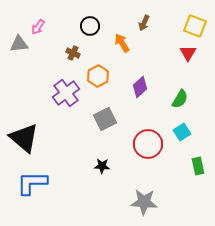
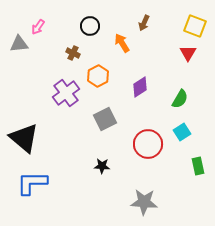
purple diamond: rotated 10 degrees clockwise
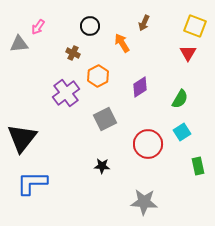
black triangle: moved 2 px left; rotated 28 degrees clockwise
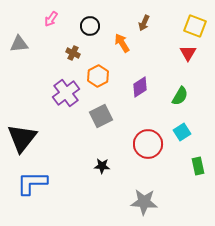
pink arrow: moved 13 px right, 8 px up
green semicircle: moved 3 px up
gray square: moved 4 px left, 3 px up
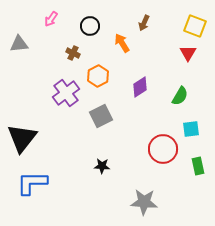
cyan square: moved 9 px right, 3 px up; rotated 24 degrees clockwise
red circle: moved 15 px right, 5 px down
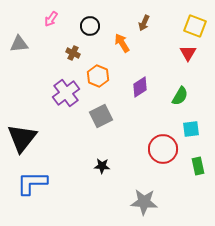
orange hexagon: rotated 10 degrees counterclockwise
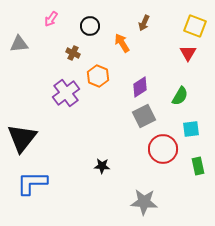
gray square: moved 43 px right
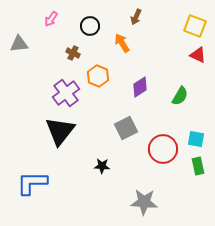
brown arrow: moved 8 px left, 6 px up
red triangle: moved 10 px right, 2 px down; rotated 36 degrees counterclockwise
gray square: moved 18 px left, 12 px down
cyan square: moved 5 px right, 10 px down; rotated 18 degrees clockwise
black triangle: moved 38 px right, 7 px up
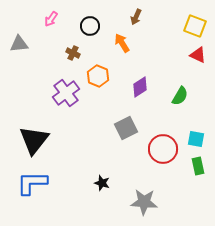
black triangle: moved 26 px left, 9 px down
black star: moved 17 px down; rotated 14 degrees clockwise
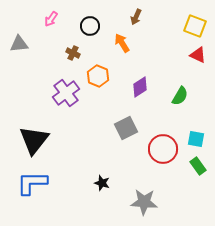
green rectangle: rotated 24 degrees counterclockwise
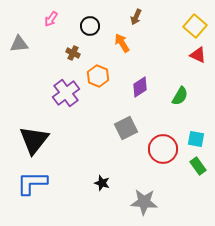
yellow square: rotated 20 degrees clockwise
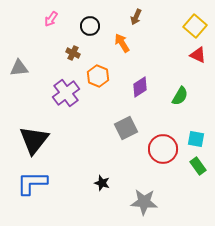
gray triangle: moved 24 px down
